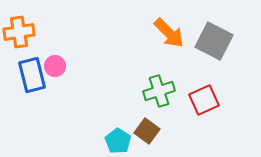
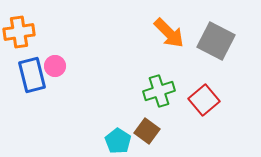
gray square: moved 2 px right
red square: rotated 16 degrees counterclockwise
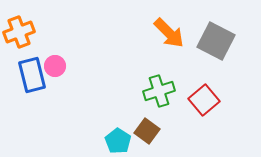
orange cross: rotated 12 degrees counterclockwise
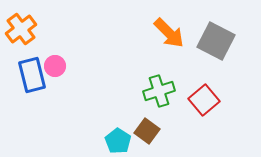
orange cross: moved 2 px right, 3 px up; rotated 16 degrees counterclockwise
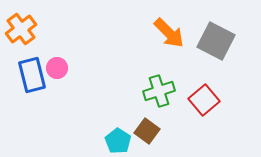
pink circle: moved 2 px right, 2 px down
